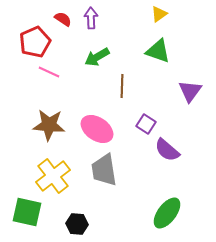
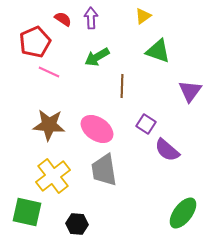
yellow triangle: moved 16 px left, 2 px down
green ellipse: moved 16 px right
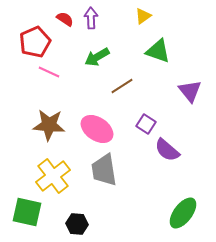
red semicircle: moved 2 px right
brown line: rotated 55 degrees clockwise
purple triangle: rotated 15 degrees counterclockwise
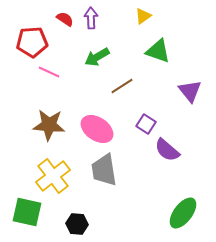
red pentagon: moved 3 px left; rotated 20 degrees clockwise
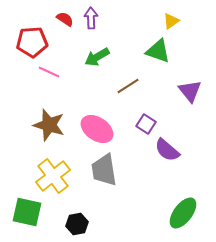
yellow triangle: moved 28 px right, 5 px down
brown line: moved 6 px right
brown star: rotated 12 degrees clockwise
black hexagon: rotated 15 degrees counterclockwise
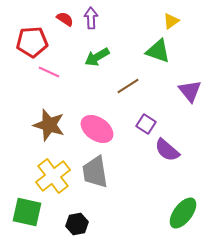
gray trapezoid: moved 9 px left, 2 px down
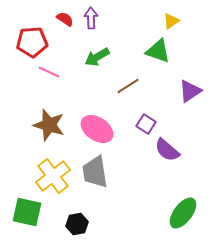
purple triangle: rotated 35 degrees clockwise
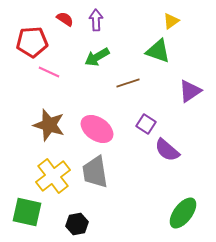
purple arrow: moved 5 px right, 2 px down
brown line: moved 3 px up; rotated 15 degrees clockwise
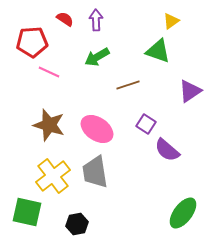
brown line: moved 2 px down
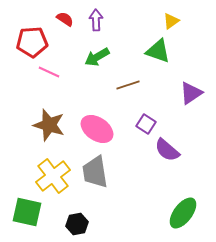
purple triangle: moved 1 px right, 2 px down
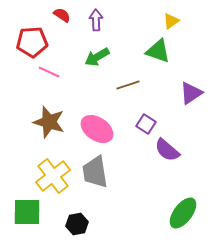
red semicircle: moved 3 px left, 4 px up
brown star: moved 3 px up
green square: rotated 12 degrees counterclockwise
